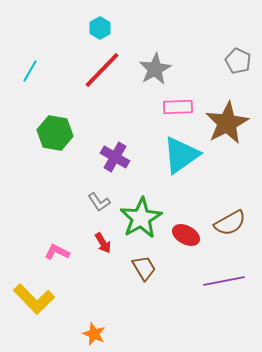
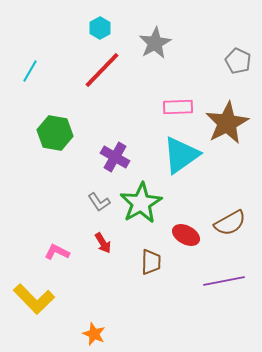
gray star: moved 26 px up
green star: moved 15 px up
brown trapezoid: moved 7 px right, 6 px up; rotated 32 degrees clockwise
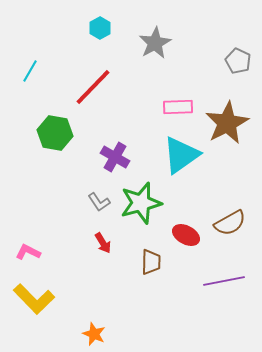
red line: moved 9 px left, 17 px down
green star: rotated 15 degrees clockwise
pink L-shape: moved 29 px left
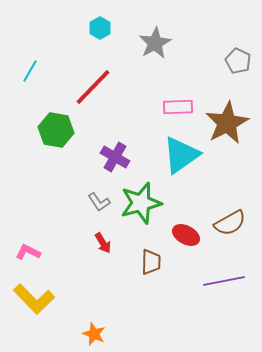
green hexagon: moved 1 px right, 3 px up
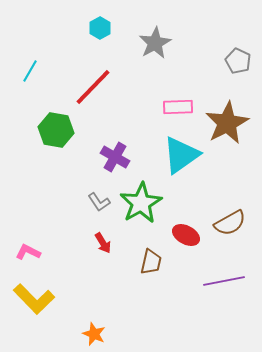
green star: rotated 15 degrees counterclockwise
brown trapezoid: rotated 12 degrees clockwise
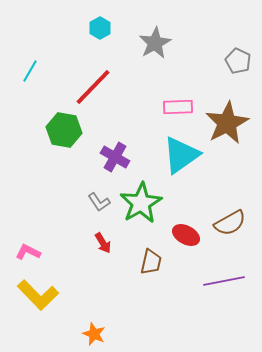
green hexagon: moved 8 px right
yellow L-shape: moved 4 px right, 4 px up
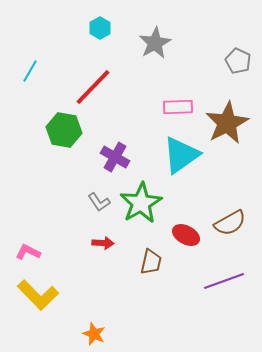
red arrow: rotated 55 degrees counterclockwise
purple line: rotated 9 degrees counterclockwise
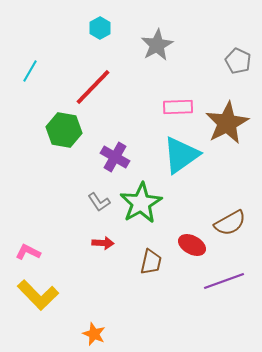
gray star: moved 2 px right, 2 px down
red ellipse: moved 6 px right, 10 px down
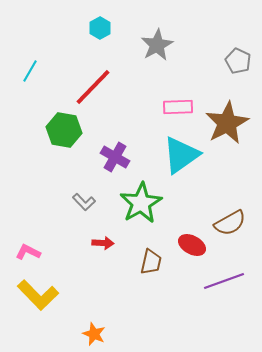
gray L-shape: moved 15 px left; rotated 10 degrees counterclockwise
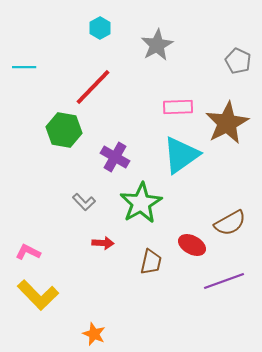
cyan line: moved 6 px left, 4 px up; rotated 60 degrees clockwise
